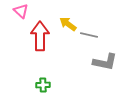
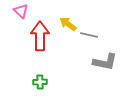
green cross: moved 3 px left, 3 px up
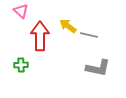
yellow arrow: moved 2 px down
gray L-shape: moved 7 px left, 6 px down
green cross: moved 19 px left, 17 px up
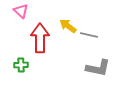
red arrow: moved 2 px down
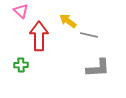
yellow arrow: moved 5 px up
red arrow: moved 1 px left, 2 px up
gray L-shape: rotated 15 degrees counterclockwise
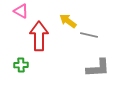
pink triangle: rotated 14 degrees counterclockwise
